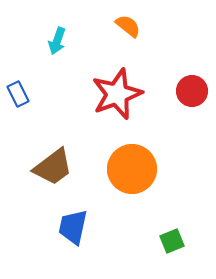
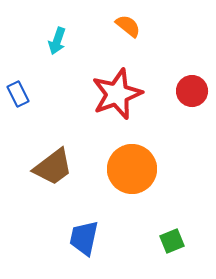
blue trapezoid: moved 11 px right, 11 px down
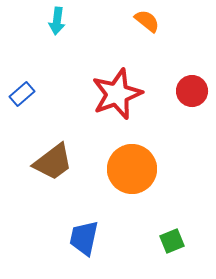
orange semicircle: moved 19 px right, 5 px up
cyan arrow: moved 20 px up; rotated 12 degrees counterclockwise
blue rectangle: moved 4 px right; rotated 75 degrees clockwise
brown trapezoid: moved 5 px up
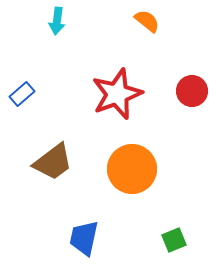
green square: moved 2 px right, 1 px up
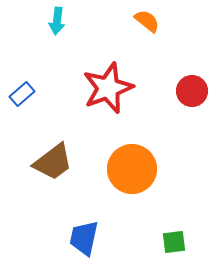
red star: moved 9 px left, 6 px up
green square: moved 2 px down; rotated 15 degrees clockwise
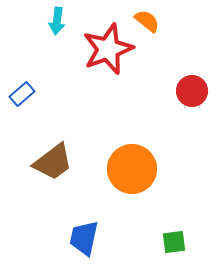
red star: moved 39 px up
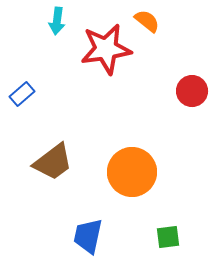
red star: moved 2 px left; rotated 12 degrees clockwise
orange circle: moved 3 px down
blue trapezoid: moved 4 px right, 2 px up
green square: moved 6 px left, 5 px up
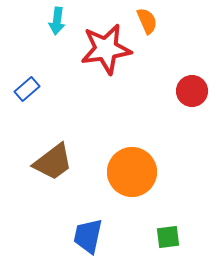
orange semicircle: rotated 28 degrees clockwise
blue rectangle: moved 5 px right, 5 px up
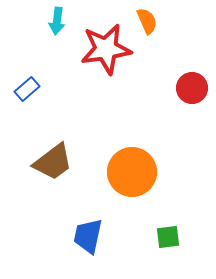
red circle: moved 3 px up
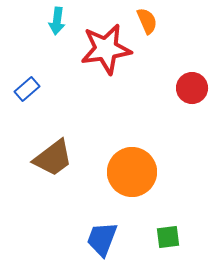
brown trapezoid: moved 4 px up
blue trapezoid: moved 14 px right, 3 px down; rotated 9 degrees clockwise
